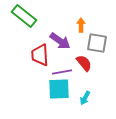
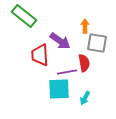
orange arrow: moved 4 px right, 1 px down
red semicircle: rotated 30 degrees clockwise
purple line: moved 5 px right
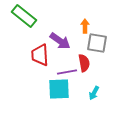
cyan arrow: moved 9 px right, 5 px up
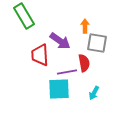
green rectangle: rotated 20 degrees clockwise
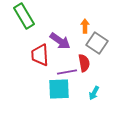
gray square: rotated 25 degrees clockwise
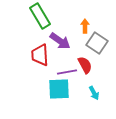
green rectangle: moved 16 px right
red semicircle: moved 1 px right, 2 px down; rotated 18 degrees counterclockwise
cyan arrow: rotated 56 degrees counterclockwise
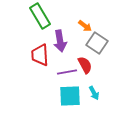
orange arrow: rotated 128 degrees clockwise
purple arrow: rotated 45 degrees clockwise
cyan square: moved 11 px right, 7 px down
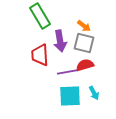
orange arrow: moved 1 px left
gray square: moved 13 px left; rotated 20 degrees counterclockwise
red semicircle: rotated 78 degrees counterclockwise
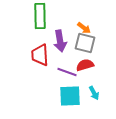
green rectangle: rotated 30 degrees clockwise
orange arrow: moved 2 px down
gray square: moved 1 px right
purple line: rotated 30 degrees clockwise
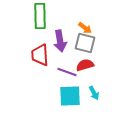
orange arrow: moved 1 px right
